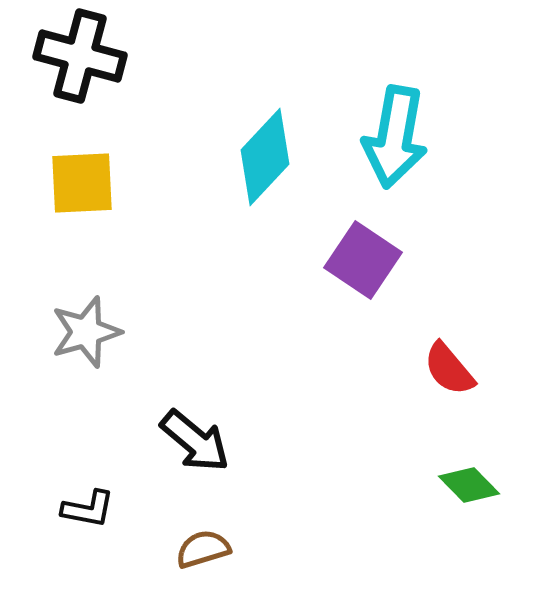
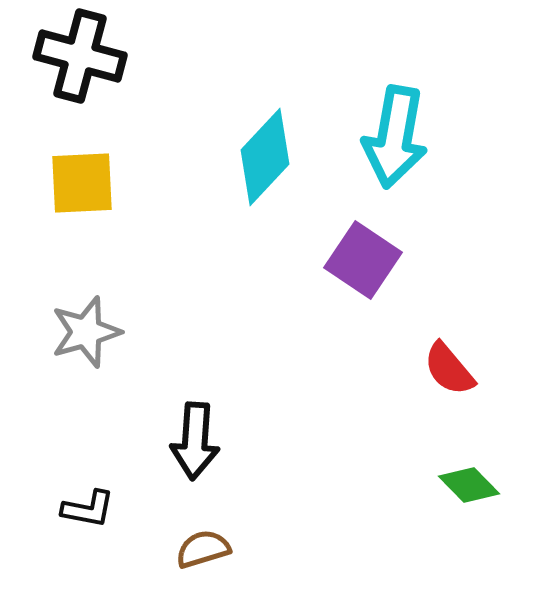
black arrow: rotated 54 degrees clockwise
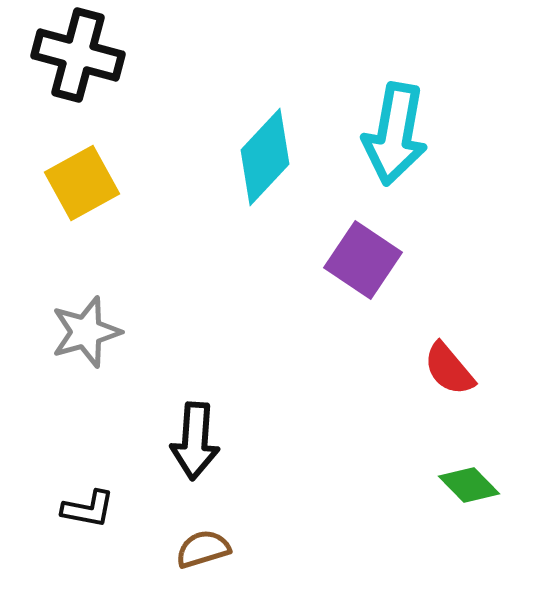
black cross: moved 2 px left, 1 px up
cyan arrow: moved 3 px up
yellow square: rotated 26 degrees counterclockwise
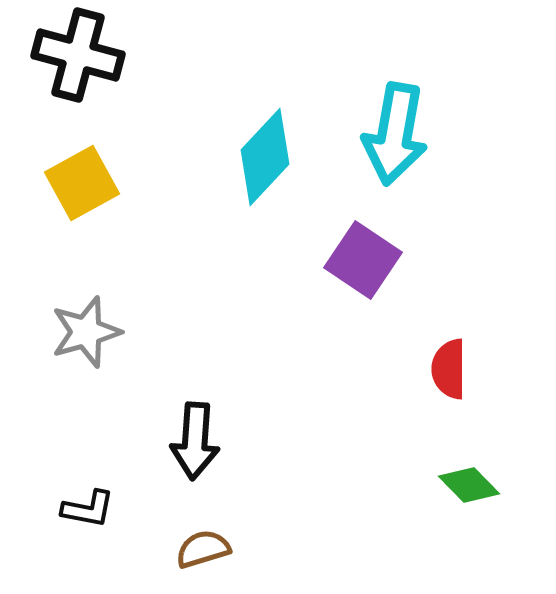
red semicircle: rotated 40 degrees clockwise
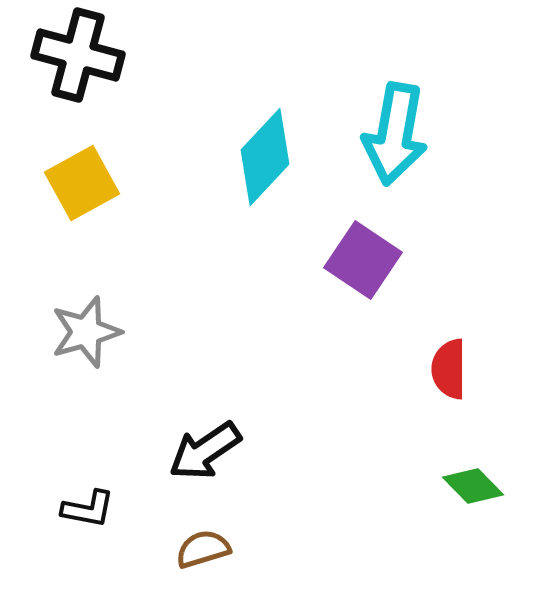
black arrow: moved 10 px right, 10 px down; rotated 52 degrees clockwise
green diamond: moved 4 px right, 1 px down
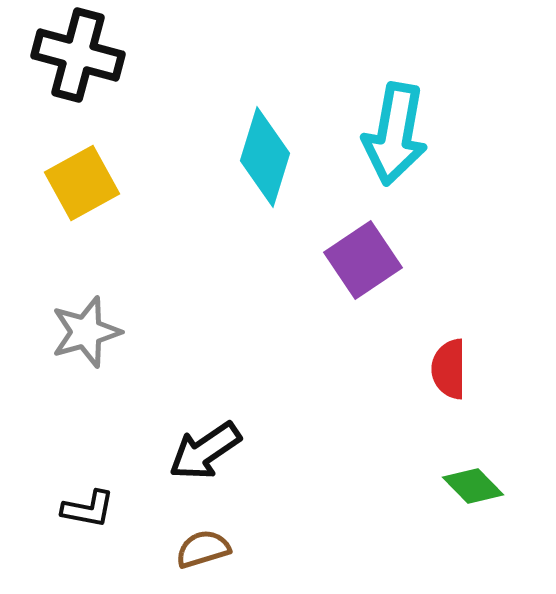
cyan diamond: rotated 26 degrees counterclockwise
purple square: rotated 22 degrees clockwise
